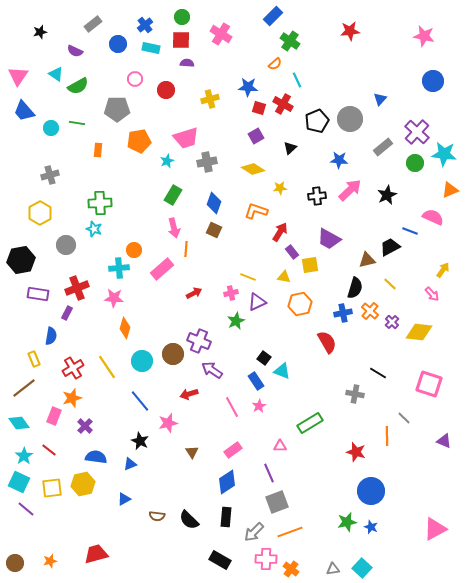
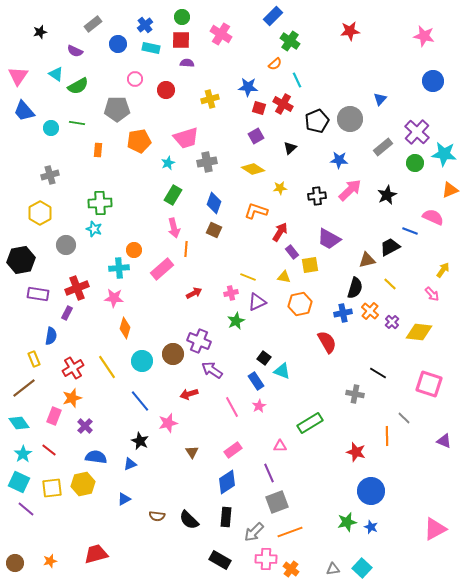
cyan star at (167, 161): moved 1 px right, 2 px down
cyan star at (24, 456): moved 1 px left, 2 px up
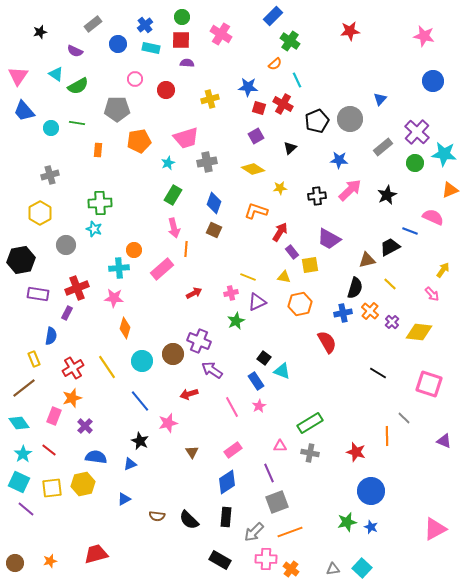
gray cross at (355, 394): moved 45 px left, 59 px down
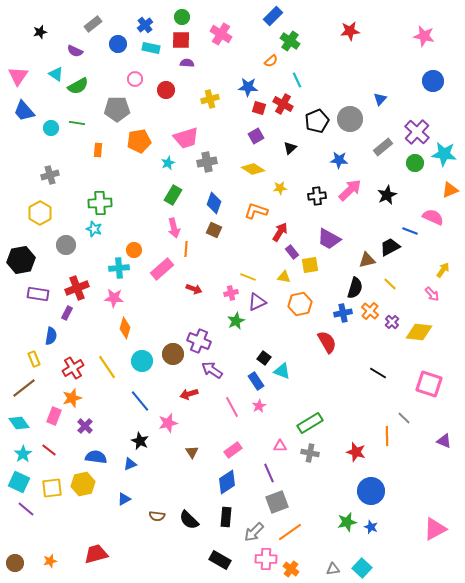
orange semicircle at (275, 64): moved 4 px left, 3 px up
red arrow at (194, 293): moved 4 px up; rotated 49 degrees clockwise
orange line at (290, 532): rotated 15 degrees counterclockwise
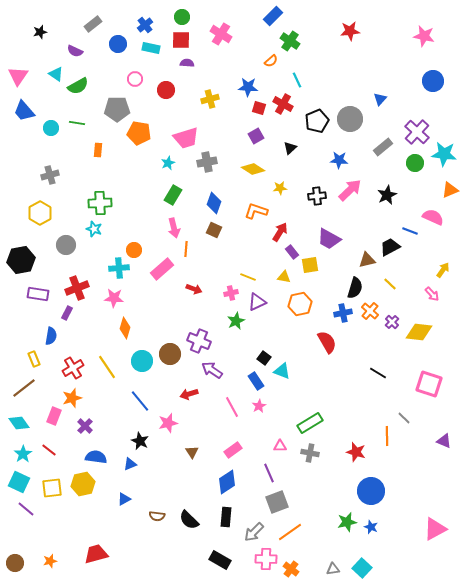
orange pentagon at (139, 141): moved 8 px up; rotated 20 degrees clockwise
brown circle at (173, 354): moved 3 px left
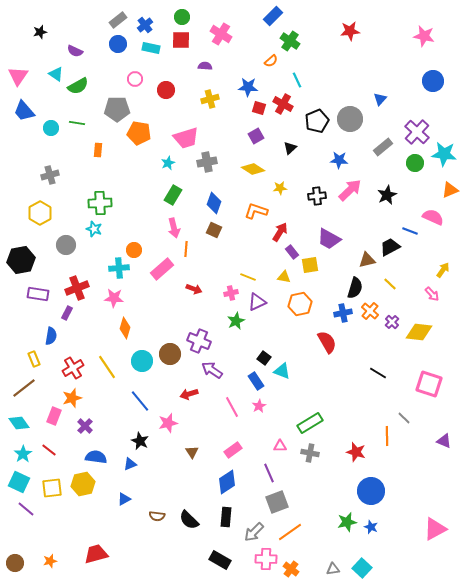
gray rectangle at (93, 24): moved 25 px right, 4 px up
purple semicircle at (187, 63): moved 18 px right, 3 px down
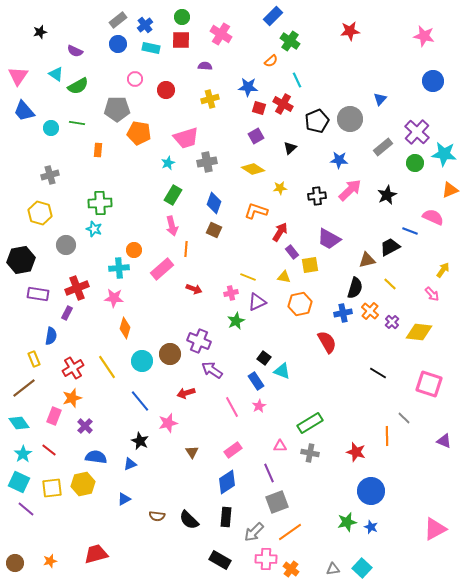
yellow hexagon at (40, 213): rotated 15 degrees counterclockwise
pink arrow at (174, 228): moved 2 px left, 2 px up
red arrow at (189, 394): moved 3 px left, 1 px up
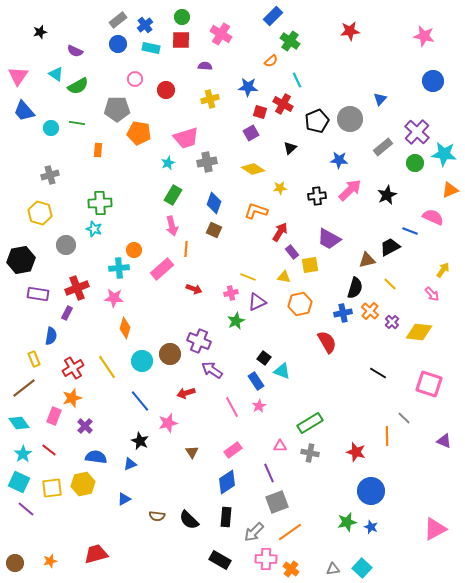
red square at (259, 108): moved 1 px right, 4 px down
purple square at (256, 136): moved 5 px left, 3 px up
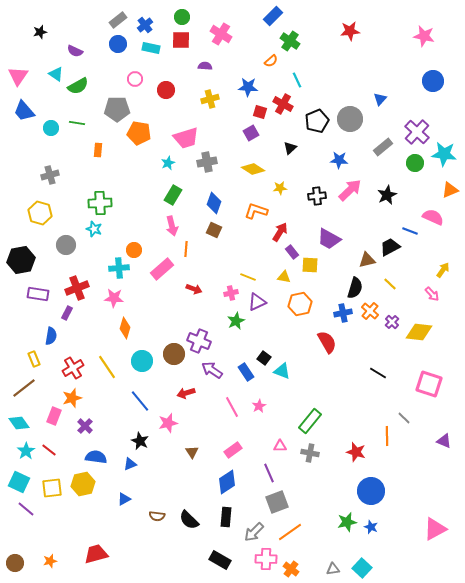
yellow square at (310, 265): rotated 12 degrees clockwise
brown circle at (170, 354): moved 4 px right
blue rectangle at (256, 381): moved 10 px left, 9 px up
green rectangle at (310, 423): moved 2 px up; rotated 20 degrees counterclockwise
cyan star at (23, 454): moved 3 px right, 3 px up
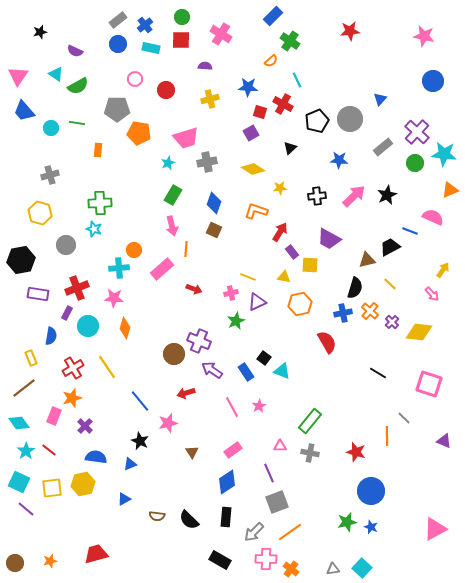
pink arrow at (350, 190): moved 4 px right, 6 px down
yellow rectangle at (34, 359): moved 3 px left, 1 px up
cyan circle at (142, 361): moved 54 px left, 35 px up
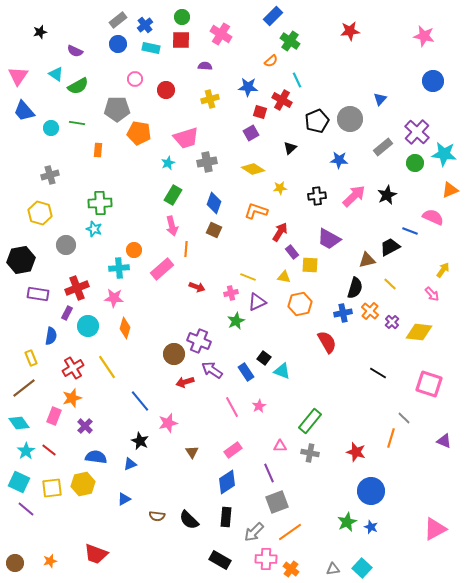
red cross at (283, 104): moved 1 px left, 4 px up
red arrow at (194, 289): moved 3 px right, 2 px up
red arrow at (186, 393): moved 1 px left, 11 px up
orange line at (387, 436): moved 4 px right, 2 px down; rotated 18 degrees clockwise
green star at (347, 522): rotated 12 degrees counterclockwise
red trapezoid at (96, 554): rotated 145 degrees counterclockwise
